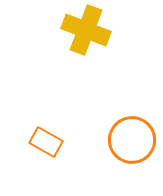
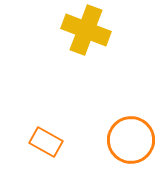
orange circle: moved 1 px left
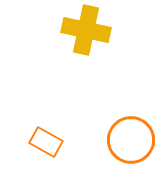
yellow cross: rotated 9 degrees counterclockwise
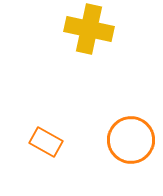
yellow cross: moved 3 px right, 1 px up
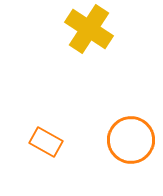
yellow cross: rotated 21 degrees clockwise
